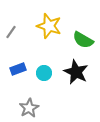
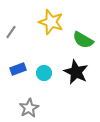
yellow star: moved 2 px right, 4 px up
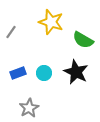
blue rectangle: moved 4 px down
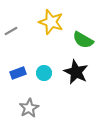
gray line: moved 1 px up; rotated 24 degrees clockwise
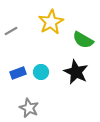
yellow star: rotated 25 degrees clockwise
cyan circle: moved 3 px left, 1 px up
gray star: rotated 18 degrees counterclockwise
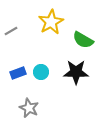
black star: rotated 25 degrees counterclockwise
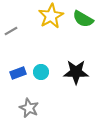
yellow star: moved 6 px up
green semicircle: moved 21 px up
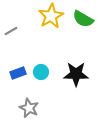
black star: moved 2 px down
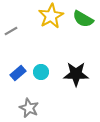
blue rectangle: rotated 21 degrees counterclockwise
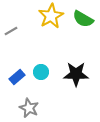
blue rectangle: moved 1 px left, 4 px down
